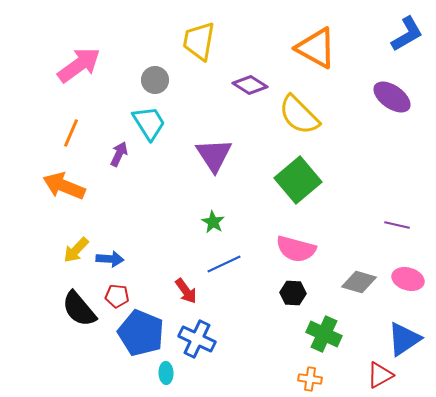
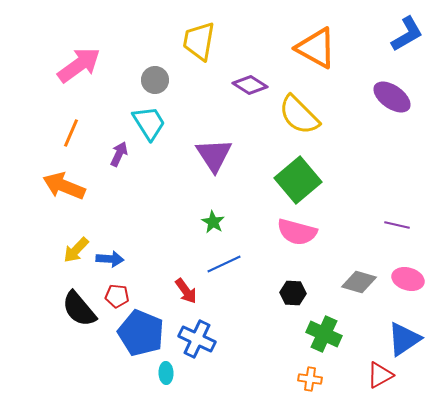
pink semicircle: moved 1 px right, 17 px up
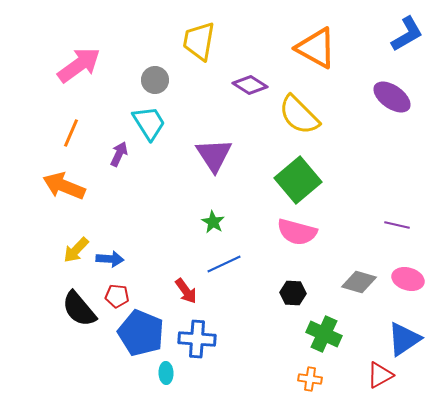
blue cross: rotated 21 degrees counterclockwise
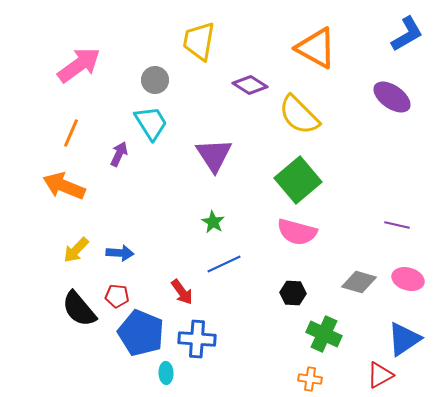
cyan trapezoid: moved 2 px right
blue arrow: moved 10 px right, 6 px up
red arrow: moved 4 px left, 1 px down
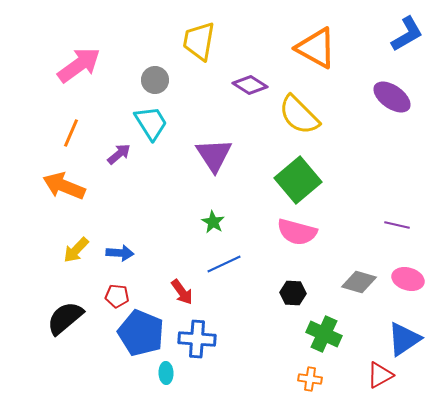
purple arrow: rotated 25 degrees clockwise
black semicircle: moved 14 px left, 9 px down; rotated 90 degrees clockwise
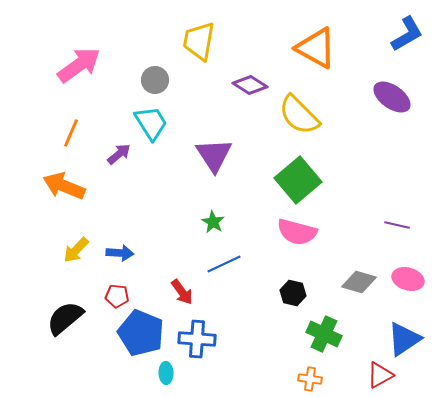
black hexagon: rotated 10 degrees clockwise
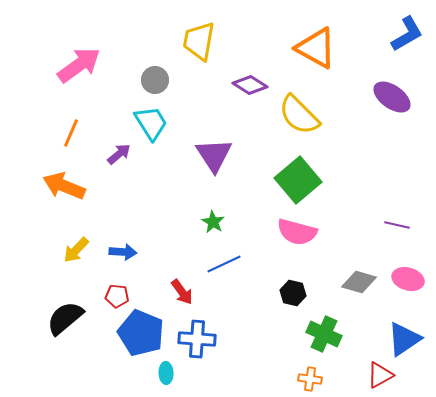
blue arrow: moved 3 px right, 1 px up
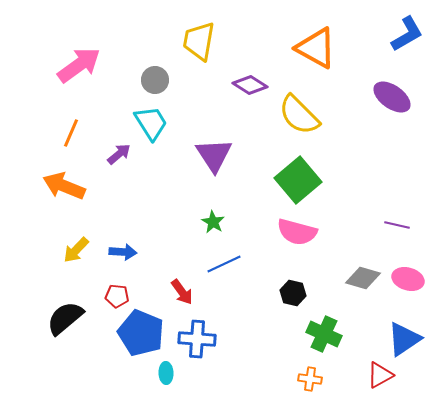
gray diamond: moved 4 px right, 4 px up
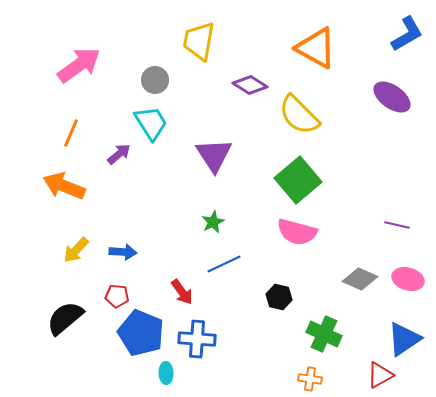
green star: rotated 15 degrees clockwise
gray diamond: moved 3 px left, 1 px down; rotated 8 degrees clockwise
black hexagon: moved 14 px left, 4 px down
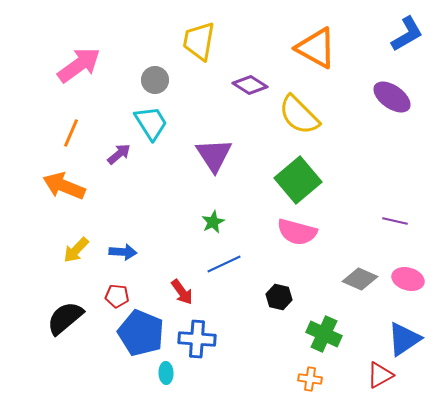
purple line: moved 2 px left, 4 px up
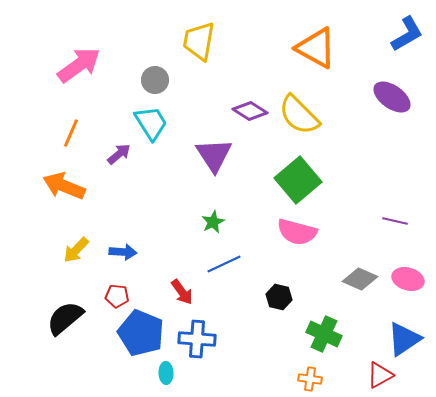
purple diamond: moved 26 px down
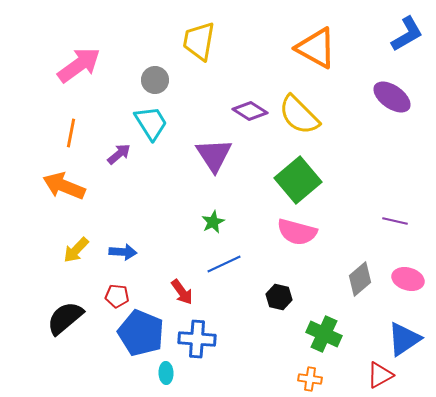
orange line: rotated 12 degrees counterclockwise
gray diamond: rotated 64 degrees counterclockwise
